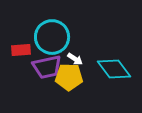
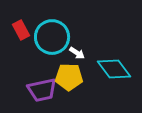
red rectangle: moved 20 px up; rotated 66 degrees clockwise
white arrow: moved 2 px right, 6 px up
purple trapezoid: moved 5 px left, 23 px down
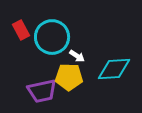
white arrow: moved 3 px down
cyan diamond: rotated 56 degrees counterclockwise
purple trapezoid: moved 1 px down
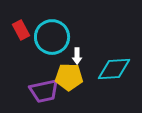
white arrow: rotated 56 degrees clockwise
purple trapezoid: moved 2 px right
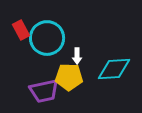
cyan circle: moved 5 px left, 1 px down
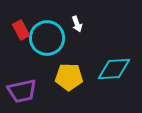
white arrow: moved 32 px up; rotated 21 degrees counterclockwise
purple trapezoid: moved 22 px left
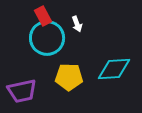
red rectangle: moved 22 px right, 14 px up
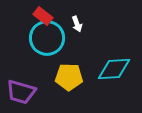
red rectangle: rotated 24 degrees counterclockwise
purple trapezoid: moved 1 px left, 1 px down; rotated 28 degrees clockwise
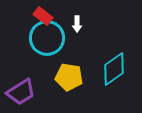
white arrow: rotated 21 degrees clockwise
cyan diamond: rotated 32 degrees counterclockwise
yellow pentagon: rotated 8 degrees clockwise
purple trapezoid: rotated 48 degrees counterclockwise
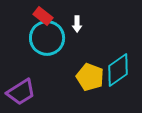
cyan diamond: moved 4 px right, 1 px down
yellow pentagon: moved 21 px right; rotated 12 degrees clockwise
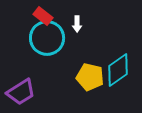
yellow pentagon: rotated 8 degrees counterclockwise
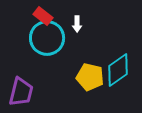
purple trapezoid: rotated 44 degrees counterclockwise
